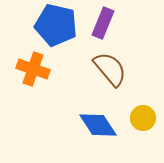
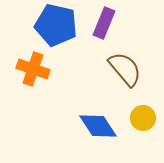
purple rectangle: moved 1 px right
brown semicircle: moved 15 px right
blue diamond: moved 1 px down
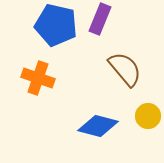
purple rectangle: moved 4 px left, 4 px up
orange cross: moved 5 px right, 9 px down
yellow circle: moved 5 px right, 2 px up
blue diamond: rotated 42 degrees counterclockwise
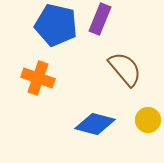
yellow circle: moved 4 px down
blue diamond: moved 3 px left, 2 px up
